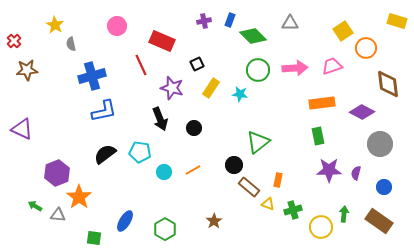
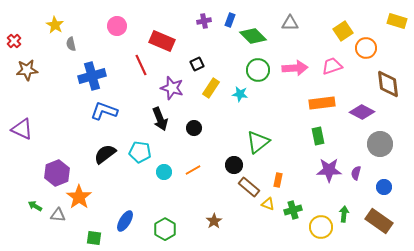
blue L-shape at (104, 111): rotated 148 degrees counterclockwise
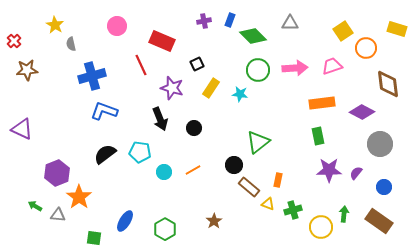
yellow rectangle at (397, 21): moved 8 px down
purple semicircle at (356, 173): rotated 24 degrees clockwise
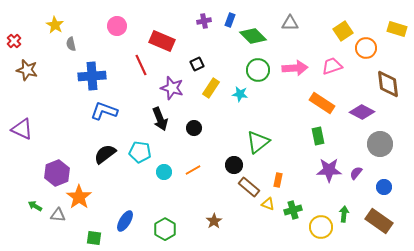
brown star at (27, 70): rotated 20 degrees clockwise
blue cross at (92, 76): rotated 12 degrees clockwise
orange rectangle at (322, 103): rotated 40 degrees clockwise
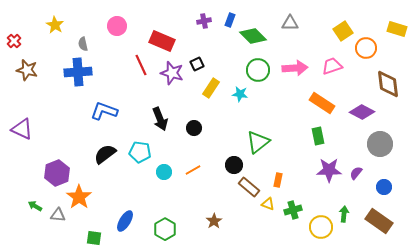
gray semicircle at (71, 44): moved 12 px right
blue cross at (92, 76): moved 14 px left, 4 px up
purple star at (172, 88): moved 15 px up
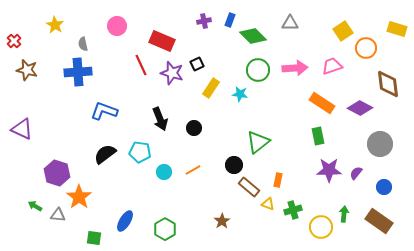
purple diamond at (362, 112): moved 2 px left, 4 px up
purple hexagon at (57, 173): rotated 20 degrees counterclockwise
brown star at (214, 221): moved 8 px right
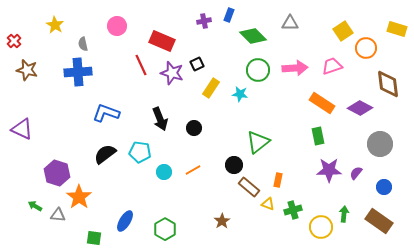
blue rectangle at (230, 20): moved 1 px left, 5 px up
blue L-shape at (104, 111): moved 2 px right, 2 px down
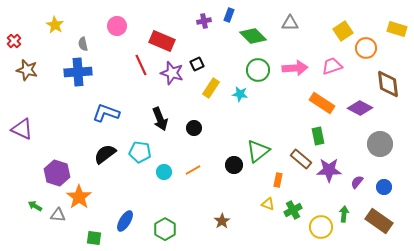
green triangle at (258, 142): moved 9 px down
purple semicircle at (356, 173): moved 1 px right, 9 px down
brown rectangle at (249, 187): moved 52 px right, 28 px up
green cross at (293, 210): rotated 12 degrees counterclockwise
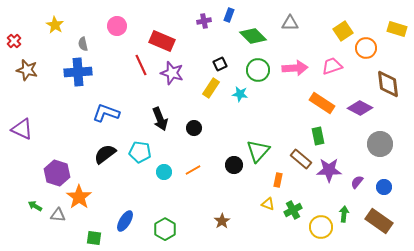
black square at (197, 64): moved 23 px right
green triangle at (258, 151): rotated 10 degrees counterclockwise
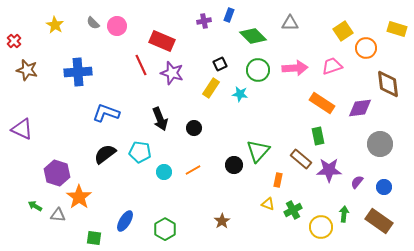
gray semicircle at (83, 44): moved 10 px right, 21 px up; rotated 32 degrees counterclockwise
purple diamond at (360, 108): rotated 35 degrees counterclockwise
